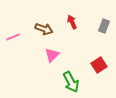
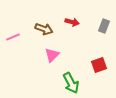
red arrow: rotated 128 degrees clockwise
red square: rotated 14 degrees clockwise
green arrow: moved 1 px down
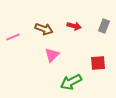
red arrow: moved 2 px right, 4 px down
red square: moved 1 px left, 2 px up; rotated 14 degrees clockwise
green arrow: moved 1 px up; rotated 90 degrees clockwise
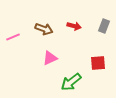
pink triangle: moved 2 px left, 3 px down; rotated 21 degrees clockwise
green arrow: rotated 10 degrees counterclockwise
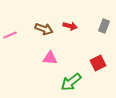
red arrow: moved 4 px left
pink line: moved 3 px left, 2 px up
pink triangle: rotated 28 degrees clockwise
red square: rotated 21 degrees counterclockwise
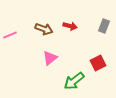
pink triangle: rotated 42 degrees counterclockwise
green arrow: moved 3 px right, 1 px up
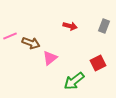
brown arrow: moved 13 px left, 14 px down
pink line: moved 1 px down
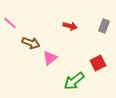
pink line: moved 13 px up; rotated 64 degrees clockwise
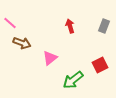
red arrow: rotated 120 degrees counterclockwise
brown arrow: moved 9 px left
red square: moved 2 px right, 2 px down
green arrow: moved 1 px left, 1 px up
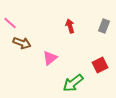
green arrow: moved 3 px down
